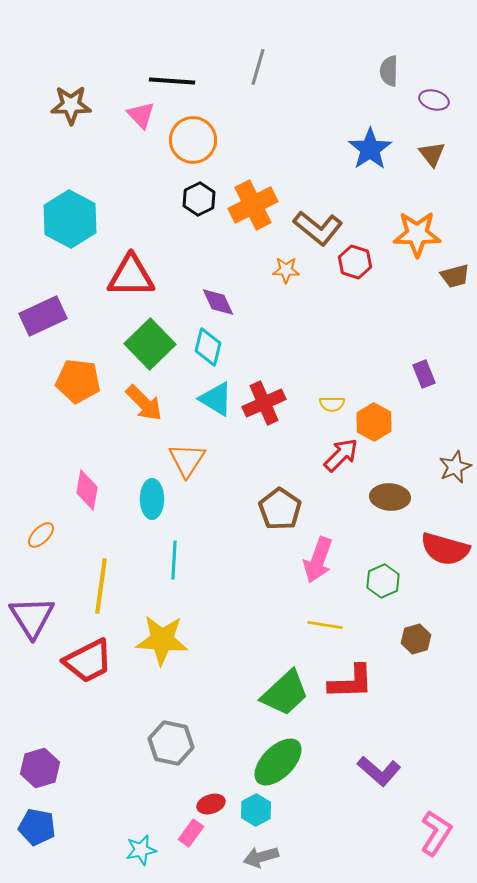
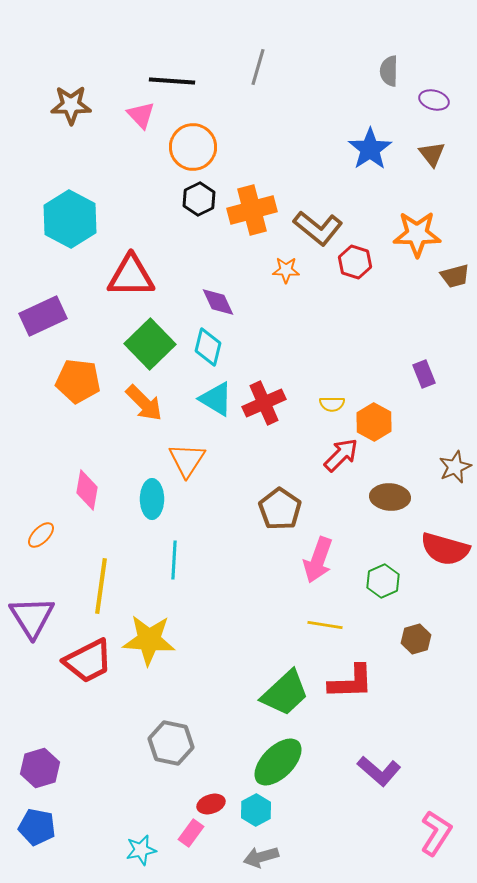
orange circle at (193, 140): moved 7 px down
orange cross at (253, 205): moved 1 px left, 5 px down; rotated 12 degrees clockwise
yellow star at (162, 640): moved 13 px left
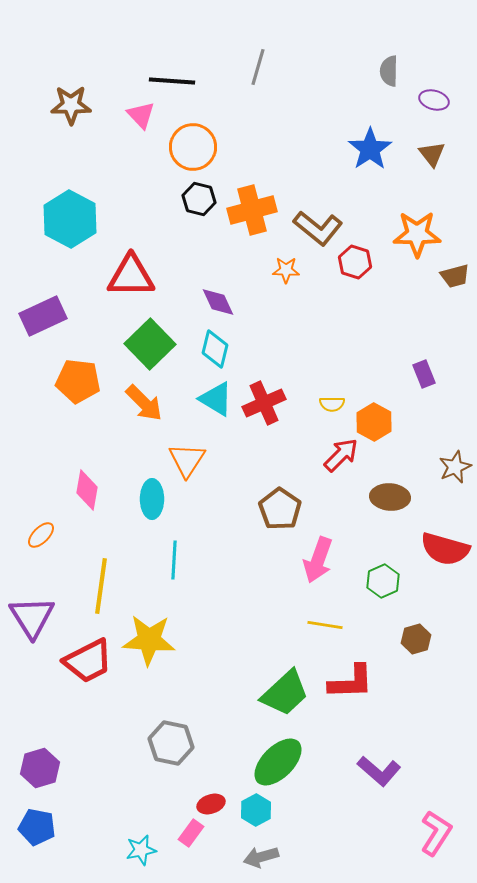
black hexagon at (199, 199): rotated 20 degrees counterclockwise
cyan diamond at (208, 347): moved 7 px right, 2 px down
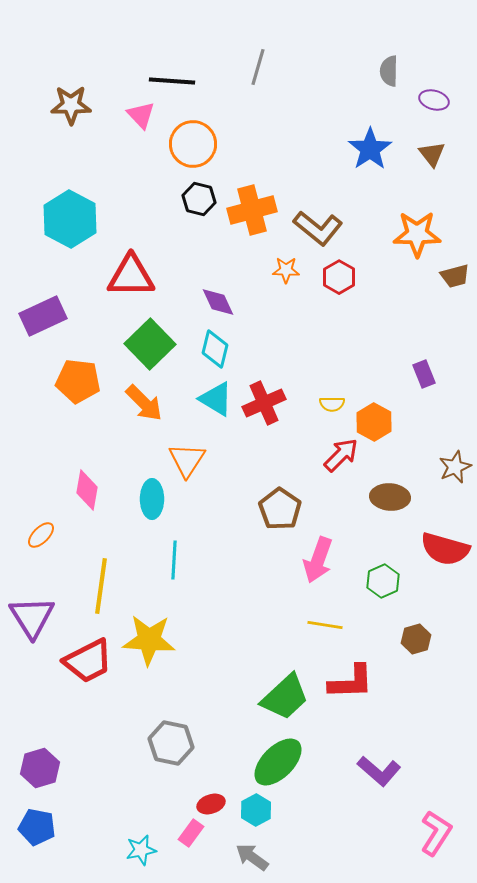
orange circle at (193, 147): moved 3 px up
red hexagon at (355, 262): moved 16 px left, 15 px down; rotated 12 degrees clockwise
green trapezoid at (285, 693): moved 4 px down
gray arrow at (261, 857): moved 9 px left; rotated 52 degrees clockwise
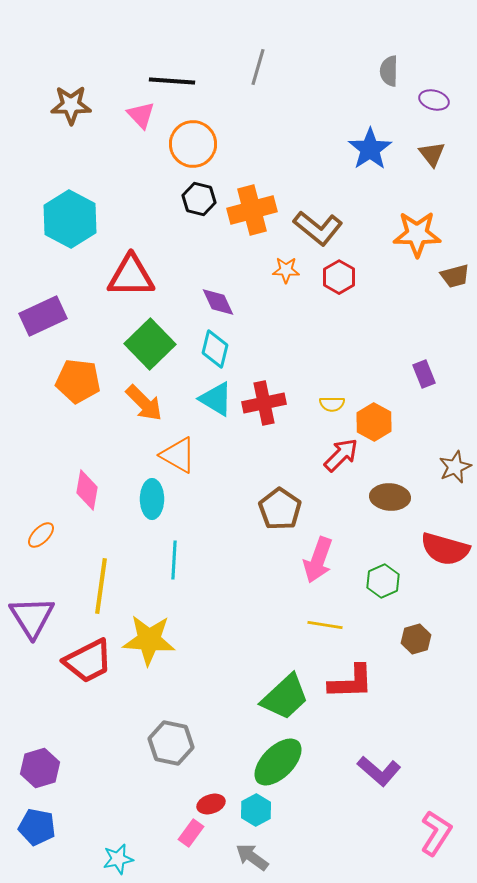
red cross at (264, 403): rotated 12 degrees clockwise
orange triangle at (187, 460): moved 9 px left, 5 px up; rotated 33 degrees counterclockwise
cyan star at (141, 850): moved 23 px left, 9 px down
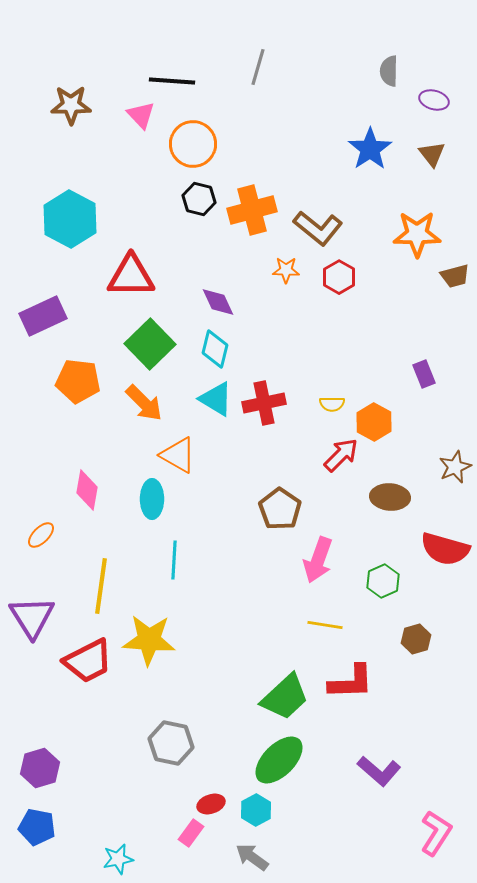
green ellipse at (278, 762): moved 1 px right, 2 px up
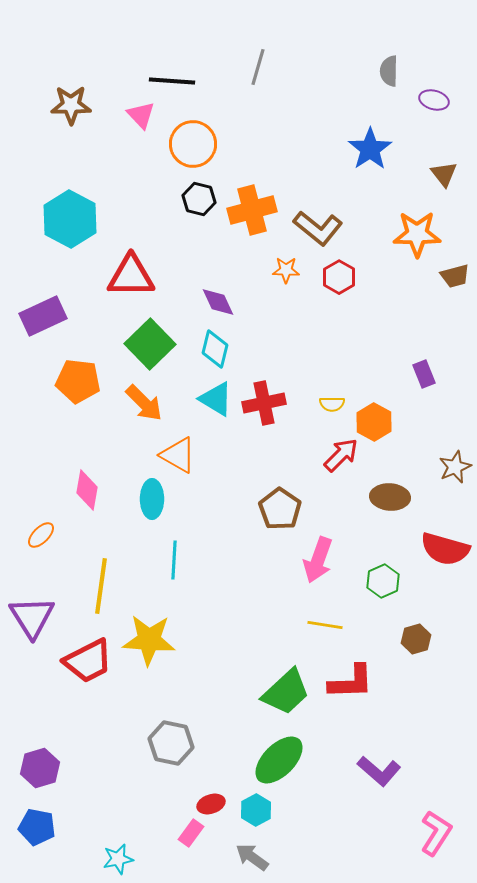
brown triangle at (432, 154): moved 12 px right, 20 px down
green trapezoid at (285, 697): moved 1 px right, 5 px up
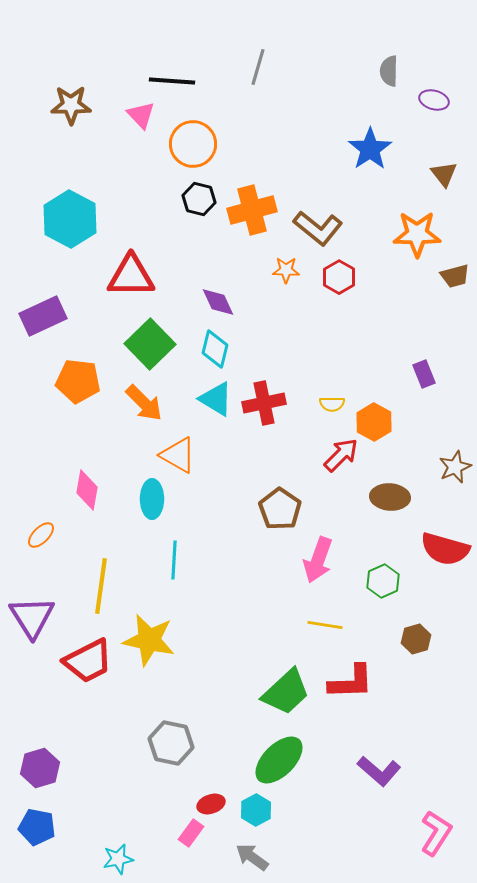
yellow star at (149, 640): rotated 8 degrees clockwise
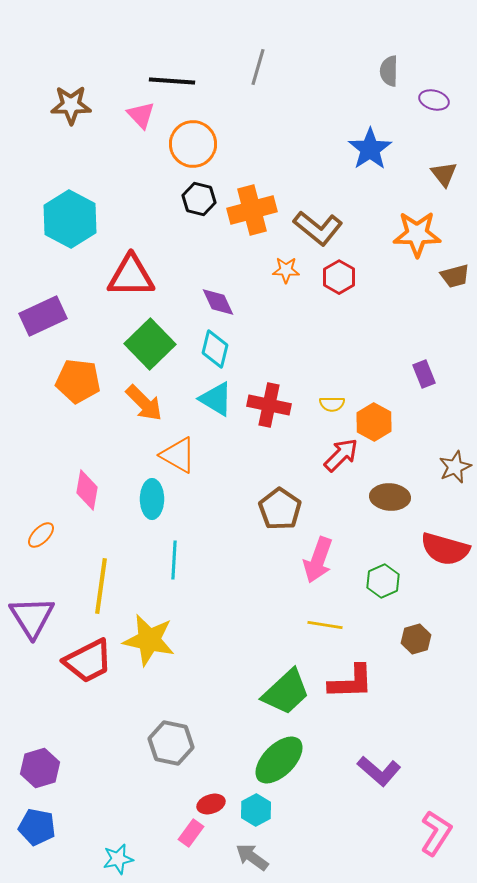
red cross at (264, 403): moved 5 px right, 2 px down; rotated 24 degrees clockwise
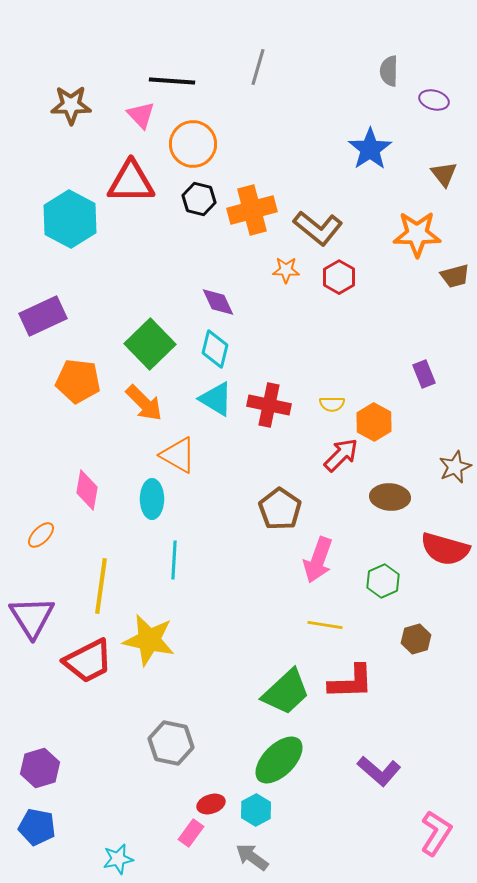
red triangle at (131, 276): moved 94 px up
